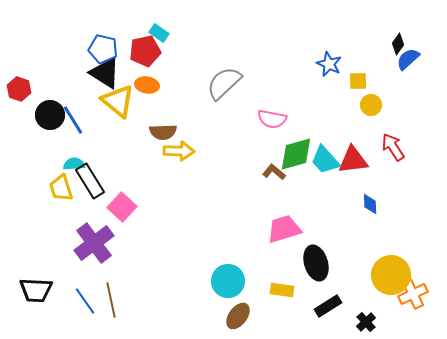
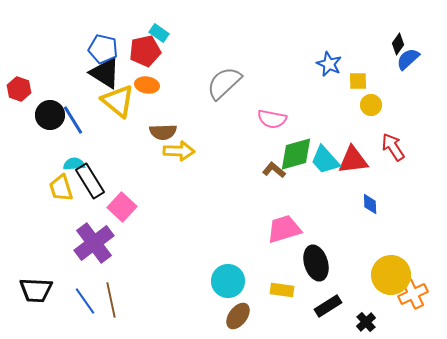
brown L-shape at (274, 172): moved 2 px up
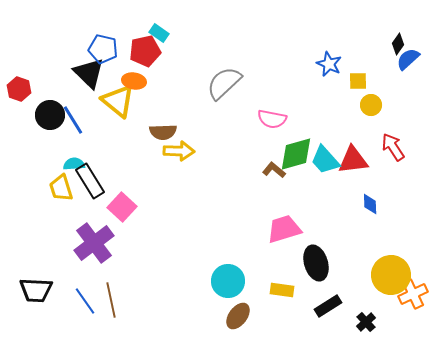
black triangle at (105, 73): moved 16 px left; rotated 12 degrees clockwise
orange ellipse at (147, 85): moved 13 px left, 4 px up
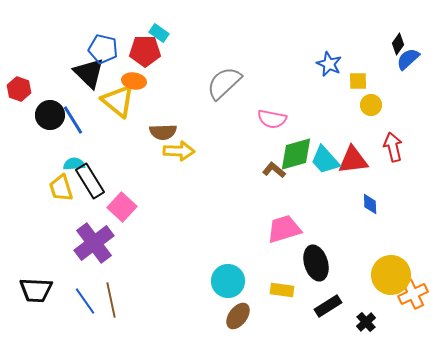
red pentagon at (145, 51): rotated 12 degrees clockwise
red arrow at (393, 147): rotated 20 degrees clockwise
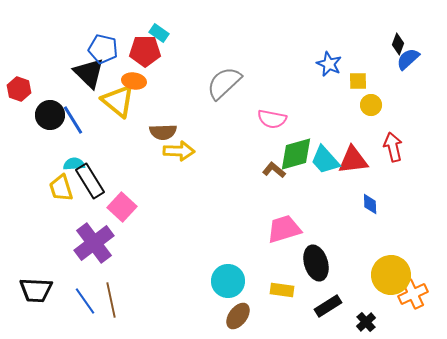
black diamond at (398, 44): rotated 15 degrees counterclockwise
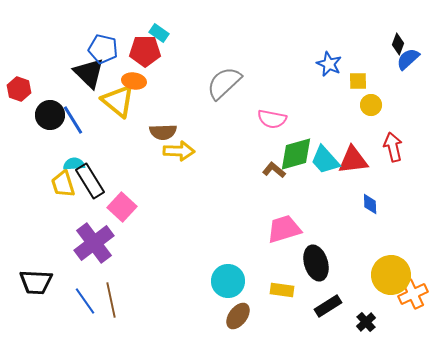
yellow trapezoid at (61, 188): moved 2 px right, 4 px up
black trapezoid at (36, 290): moved 8 px up
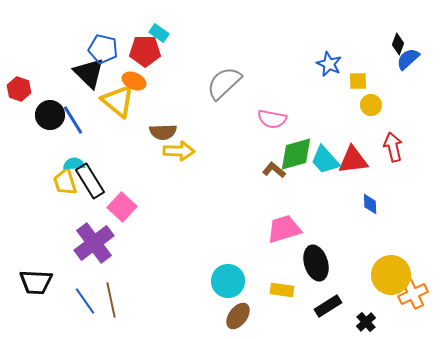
orange ellipse at (134, 81): rotated 15 degrees clockwise
yellow trapezoid at (63, 184): moved 2 px right, 2 px up
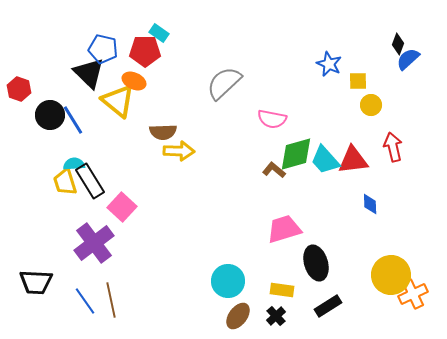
black cross at (366, 322): moved 90 px left, 6 px up
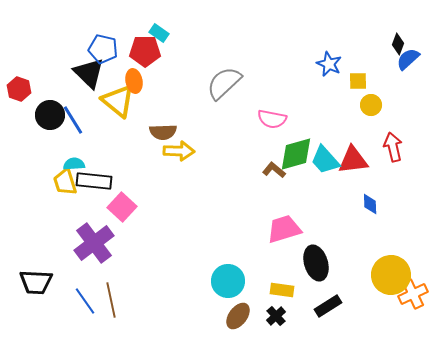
orange ellipse at (134, 81): rotated 55 degrees clockwise
black rectangle at (90, 181): moved 4 px right; rotated 52 degrees counterclockwise
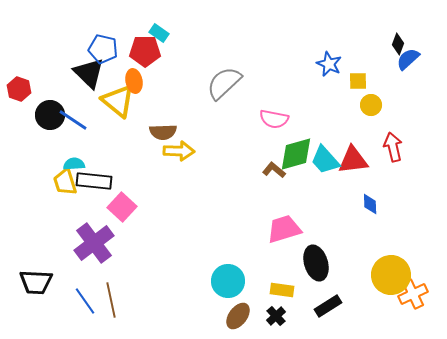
pink semicircle at (272, 119): moved 2 px right
blue line at (73, 120): rotated 24 degrees counterclockwise
